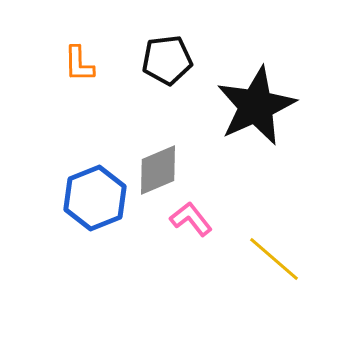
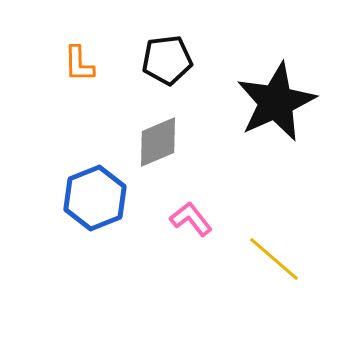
black star: moved 20 px right, 4 px up
gray diamond: moved 28 px up
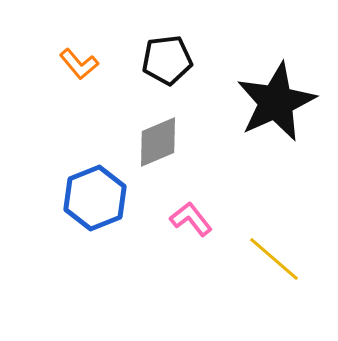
orange L-shape: rotated 39 degrees counterclockwise
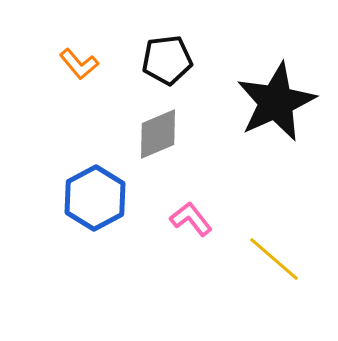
gray diamond: moved 8 px up
blue hexagon: rotated 6 degrees counterclockwise
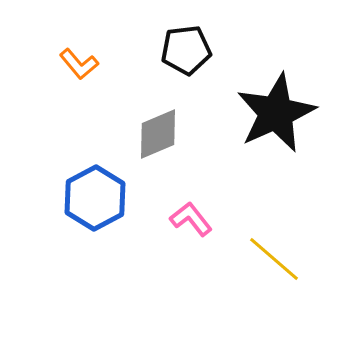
black pentagon: moved 19 px right, 10 px up
black star: moved 11 px down
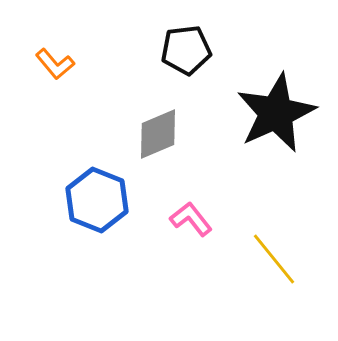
orange L-shape: moved 24 px left
blue hexagon: moved 2 px right, 2 px down; rotated 10 degrees counterclockwise
yellow line: rotated 10 degrees clockwise
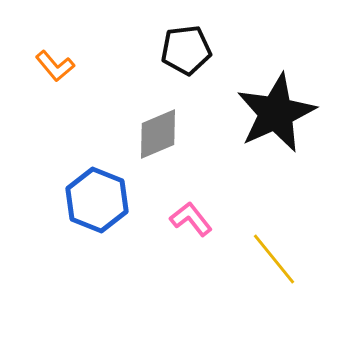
orange L-shape: moved 2 px down
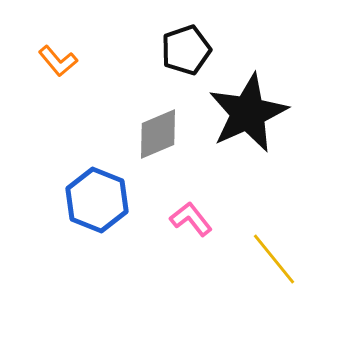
black pentagon: rotated 12 degrees counterclockwise
orange L-shape: moved 3 px right, 5 px up
black star: moved 28 px left
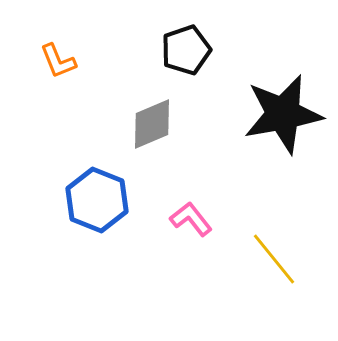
orange L-shape: rotated 18 degrees clockwise
black star: moved 35 px right, 1 px down; rotated 14 degrees clockwise
gray diamond: moved 6 px left, 10 px up
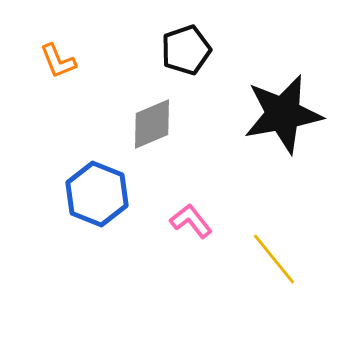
blue hexagon: moved 6 px up
pink L-shape: moved 2 px down
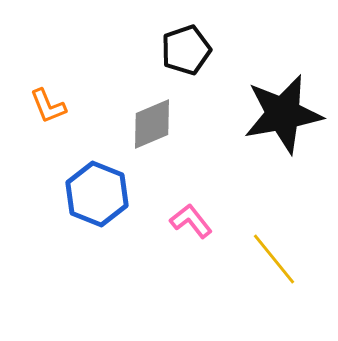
orange L-shape: moved 10 px left, 45 px down
